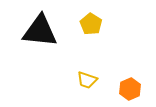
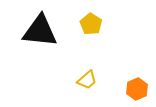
yellow trapezoid: rotated 60 degrees counterclockwise
orange hexagon: moved 7 px right
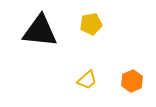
yellow pentagon: rotated 30 degrees clockwise
orange hexagon: moved 5 px left, 8 px up
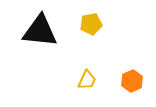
yellow trapezoid: rotated 25 degrees counterclockwise
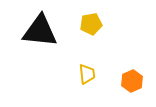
yellow trapezoid: moved 6 px up; rotated 30 degrees counterclockwise
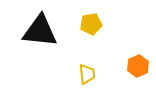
orange hexagon: moved 6 px right, 15 px up
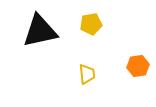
black triangle: rotated 18 degrees counterclockwise
orange hexagon: rotated 15 degrees clockwise
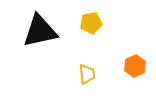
yellow pentagon: moved 1 px up
orange hexagon: moved 3 px left; rotated 15 degrees counterclockwise
